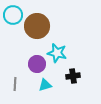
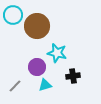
purple circle: moved 3 px down
gray line: moved 2 px down; rotated 40 degrees clockwise
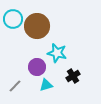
cyan circle: moved 4 px down
black cross: rotated 24 degrees counterclockwise
cyan triangle: moved 1 px right
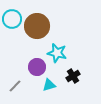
cyan circle: moved 1 px left
cyan triangle: moved 3 px right
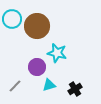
black cross: moved 2 px right, 13 px down
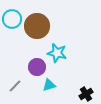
black cross: moved 11 px right, 5 px down
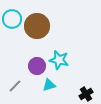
cyan star: moved 2 px right, 7 px down
purple circle: moved 1 px up
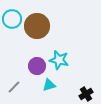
gray line: moved 1 px left, 1 px down
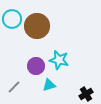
purple circle: moved 1 px left
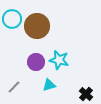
purple circle: moved 4 px up
black cross: rotated 16 degrees counterclockwise
